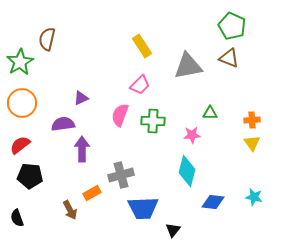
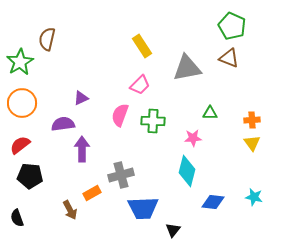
gray triangle: moved 1 px left, 2 px down
pink star: moved 1 px right, 3 px down
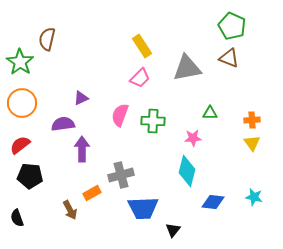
green star: rotated 8 degrees counterclockwise
pink trapezoid: moved 7 px up
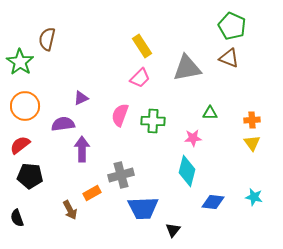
orange circle: moved 3 px right, 3 px down
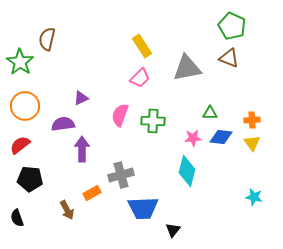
black pentagon: moved 3 px down
blue diamond: moved 8 px right, 65 px up
brown arrow: moved 3 px left
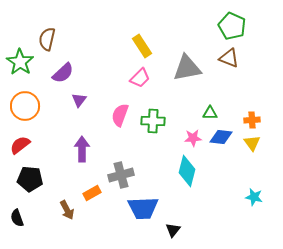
purple triangle: moved 2 px left, 2 px down; rotated 28 degrees counterclockwise
purple semicircle: moved 51 px up; rotated 145 degrees clockwise
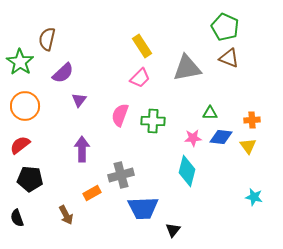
green pentagon: moved 7 px left, 1 px down
yellow triangle: moved 4 px left, 3 px down
brown arrow: moved 1 px left, 5 px down
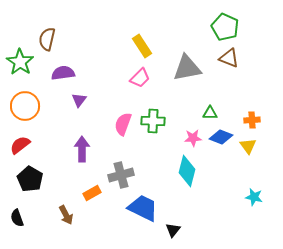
purple semicircle: rotated 145 degrees counterclockwise
pink semicircle: moved 3 px right, 9 px down
blue diamond: rotated 15 degrees clockwise
black pentagon: rotated 25 degrees clockwise
blue trapezoid: rotated 152 degrees counterclockwise
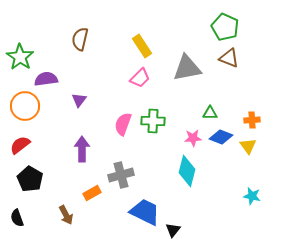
brown semicircle: moved 33 px right
green star: moved 5 px up
purple semicircle: moved 17 px left, 6 px down
cyan star: moved 2 px left, 1 px up
blue trapezoid: moved 2 px right, 4 px down
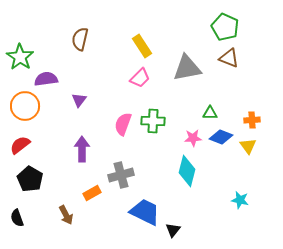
cyan star: moved 12 px left, 4 px down
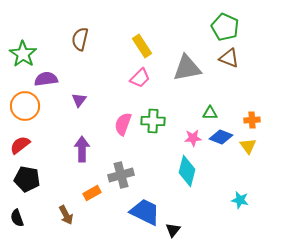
green star: moved 3 px right, 3 px up
black pentagon: moved 3 px left; rotated 20 degrees counterclockwise
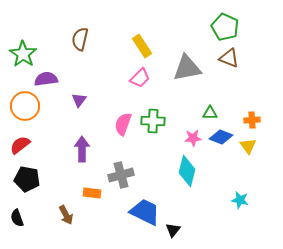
orange rectangle: rotated 36 degrees clockwise
